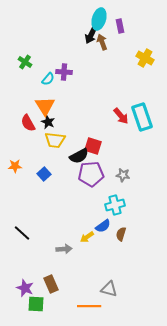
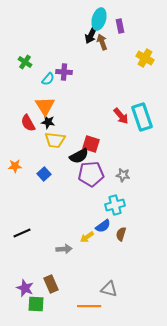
black star: rotated 16 degrees counterclockwise
red square: moved 2 px left, 2 px up
black line: rotated 66 degrees counterclockwise
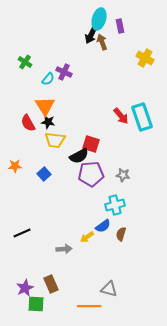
purple cross: rotated 21 degrees clockwise
purple star: rotated 24 degrees clockwise
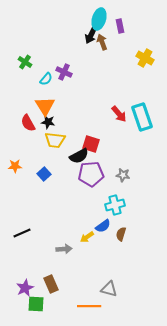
cyan semicircle: moved 2 px left
red arrow: moved 2 px left, 2 px up
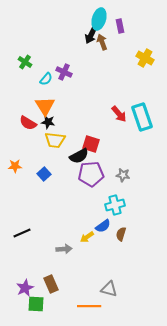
red semicircle: rotated 30 degrees counterclockwise
